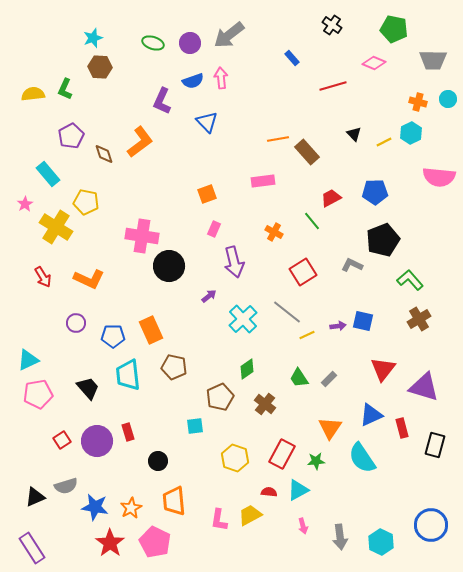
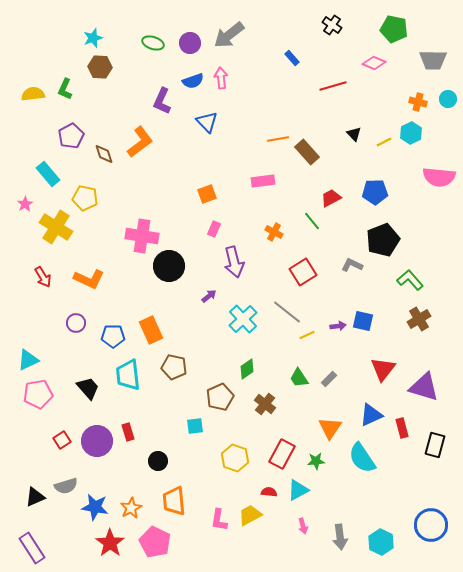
yellow pentagon at (86, 202): moved 1 px left, 4 px up
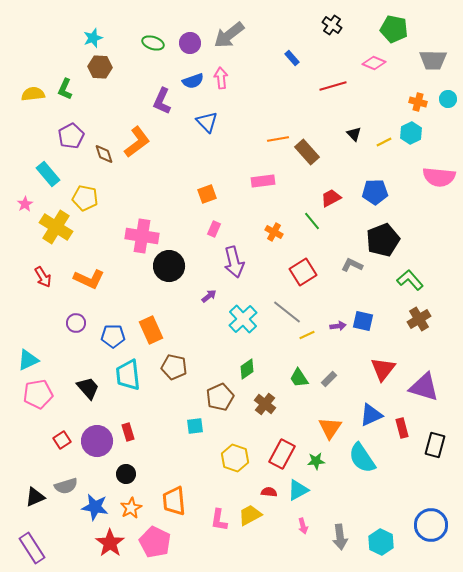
orange L-shape at (140, 142): moved 3 px left
black circle at (158, 461): moved 32 px left, 13 px down
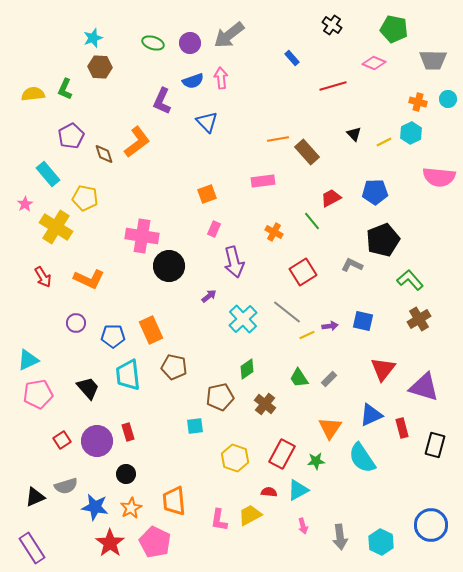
purple arrow at (338, 326): moved 8 px left
brown pentagon at (220, 397): rotated 12 degrees clockwise
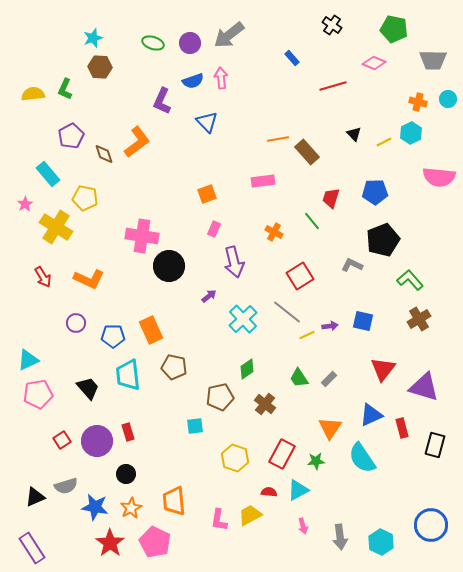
red trapezoid at (331, 198): rotated 45 degrees counterclockwise
red square at (303, 272): moved 3 px left, 4 px down
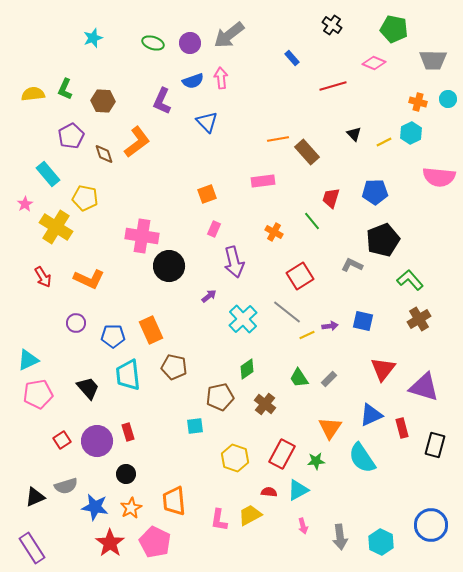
brown hexagon at (100, 67): moved 3 px right, 34 px down
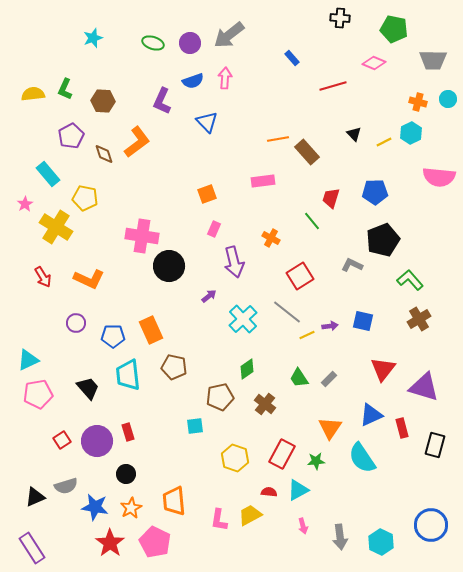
black cross at (332, 25): moved 8 px right, 7 px up; rotated 30 degrees counterclockwise
pink arrow at (221, 78): moved 4 px right; rotated 10 degrees clockwise
orange cross at (274, 232): moved 3 px left, 6 px down
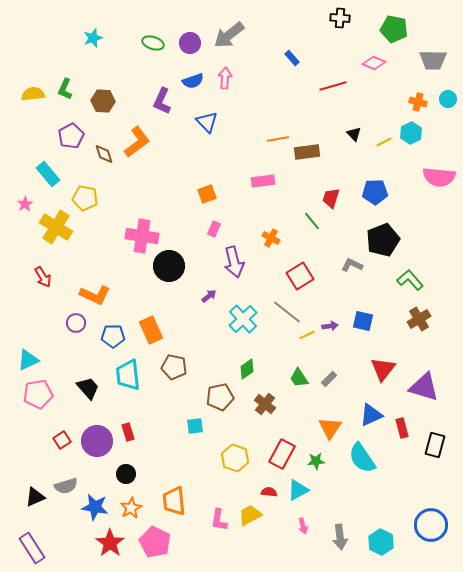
brown rectangle at (307, 152): rotated 55 degrees counterclockwise
orange L-shape at (89, 279): moved 6 px right, 16 px down
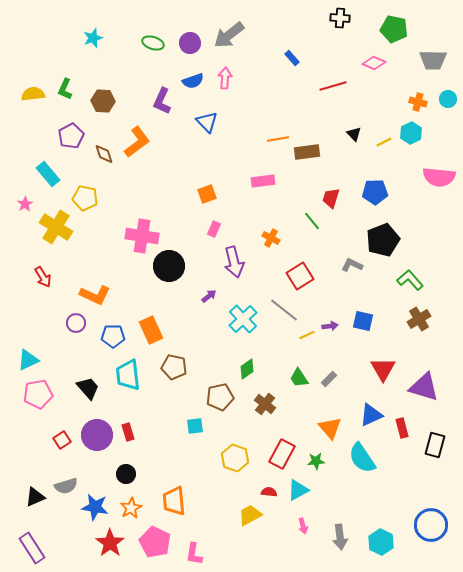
gray line at (287, 312): moved 3 px left, 2 px up
red triangle at (383, 369): rotated 8 degrees counterclockwise
orange triangle at (330, 428): rotated 15 degrees counterclockwise
purple circle at (97, 441): moved 6 px up
pink L-shape at (219, 520): moved 25 px left, 34 px down
